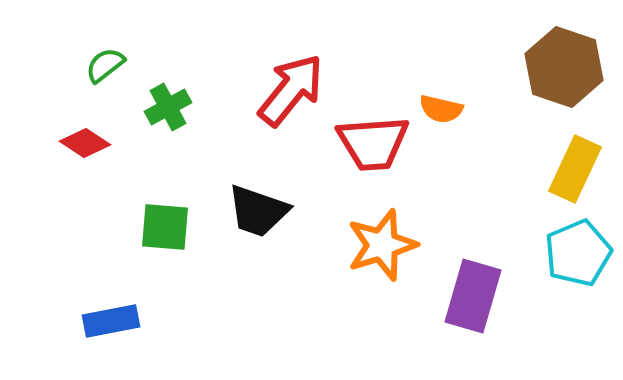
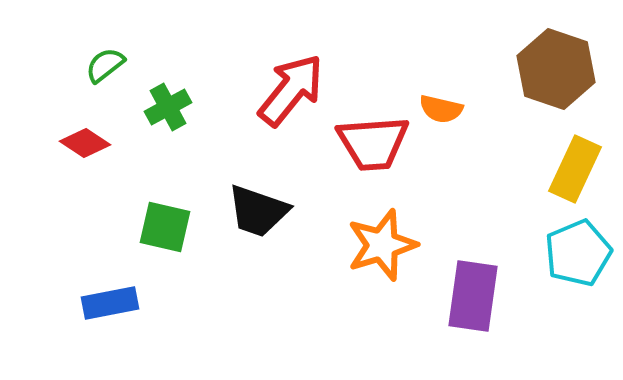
brown hexagon: moved 8 px left, 2 px down
green square: rotated 8 degrees clockwise
purple rectangle: rotated 8 degrees counterclockwise
blue rectangle: moved 1 px left, 18 px up
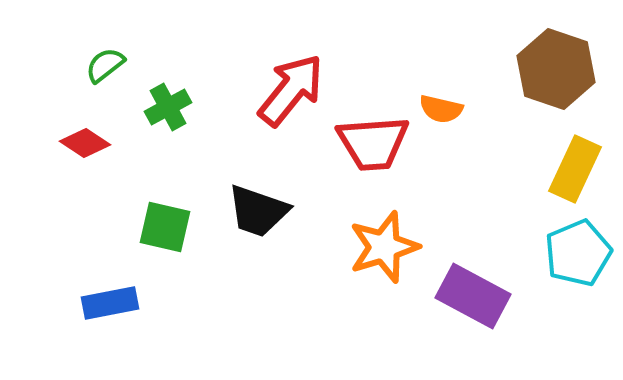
orange star: moved 2 px right, 2 px down
purple rectangle: rotated 70 degrees counterclockwise
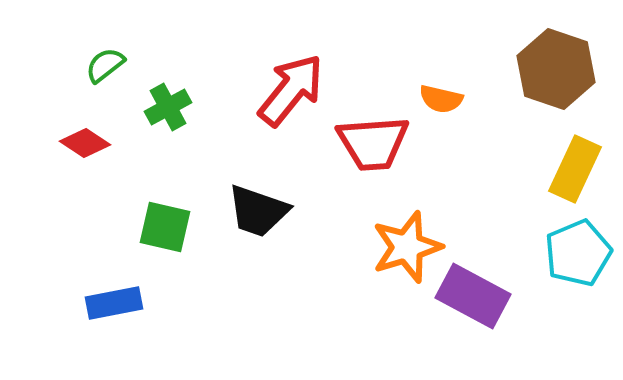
orange semicircle: moved 10 px up
orange star: moved 23 px right
blue rectangle: moved 4 px right
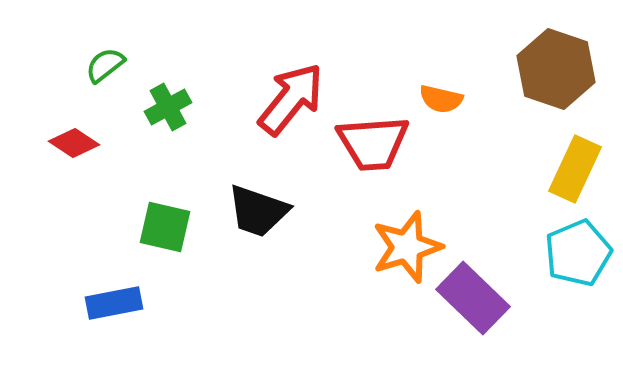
red arrow: moved 9 px down
red diamond: moved 11 px left
purple rectangle: moved 2 px down; rotated 16 degrees clockwise
